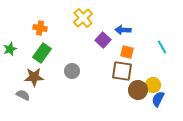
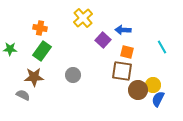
green star: rotated 24 degrees clockwise
green rectangle: moved 2 px up
gray circle: moved 1 px right, 4 px down
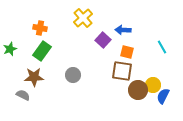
green star: rotated 24 degrees counterclockwise
blue semicircle: moved 5 px right, 3 px up
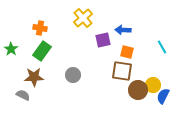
purple square: rotated 35 degrees clockwise
green star: moved 1 px right; rotated 16 degrees counterclockwise
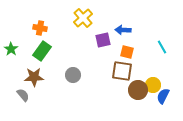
gray semicircle: rotated 24 degrees clockwise
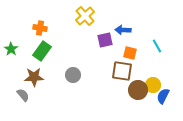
yellow cross: moved 2 px right, 2 px up
purple square: moved 2 px right
cyan line: moved 5 px left, 1 px up
orange square: moved 3 px right, 1 px down
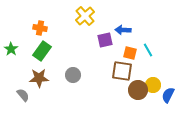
cyan line: moved 9 px left, 4 px down
brown star: moved 5 px right, 1 px down
blue semicircle: moved 5 px right, 1 px up
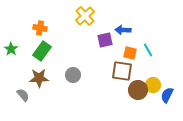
blue semicircle: moved 1 px left
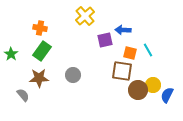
green star: moved 5 px down
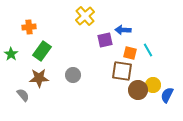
orange cross: moved 11 px left, 1 px up; rotated 16 degrees counterclockwise
